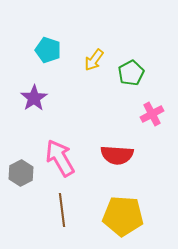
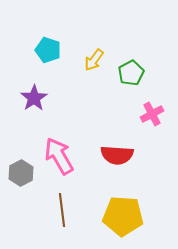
pink arrow: moved 1 px left, 2 px up
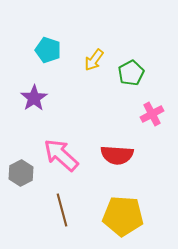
pink arrow: moved 2 px right, 1 px up; rotated 18 degrees counterclockwise
brown line: rotated 8 degrees counterclockwise
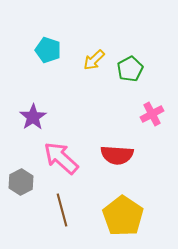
yellow arrow: rotated 10 degrees clockwise
green pentagon: moved 1 px left, 4 px up
purple star: moved 1 px left, 19 px down
pink arrow: moved 3 px down
gray hexagon: moved 9 px down
yellow pentagon: rotated 30 degrees clockwise
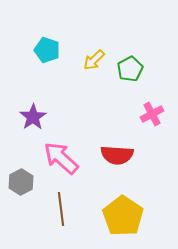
cyan pentagon: moved 1 px left
brown line: moved 1 px left, 1 px up; rotated 8 degrees clockwise
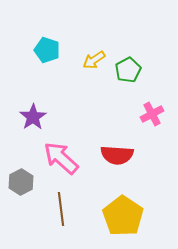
yellow arrow: rotated 10 degrees clockwise
green pentagon: moved 2 px left, 1 px down
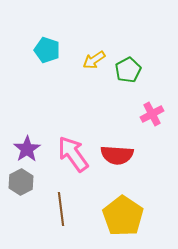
purple star: moved 6 px left, 32 px down
pink arrow: moved 12 px right, 4 px up; rotated 12 degrees clockwise
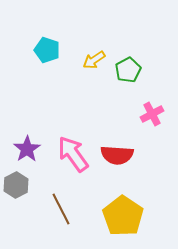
gray hexagon: moved 5 px left, 3 px down
brown line: rotated 20 degrees counterclockwise
